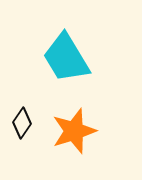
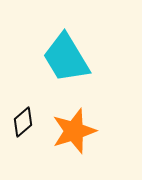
black diamond: moved 1 px right, 1 px up; rotated 16 degrees clockwise
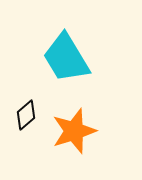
black diamond: moved 3 px right, 7 px up
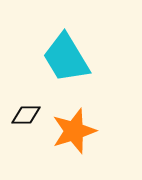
black diamond: rotated 40 degrees clockwise
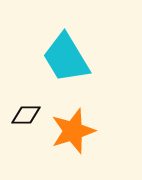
orange star: moved 1 px left
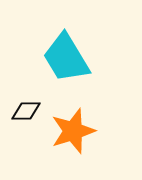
black diamond: moved 4 px up
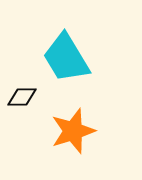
black diamond: moved 4 px left, 14 px up
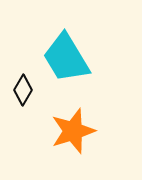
black diamond: moved 1 px right, 7 px up; rotated 60 degrees counterclockwise
